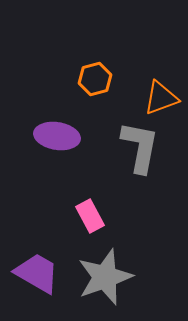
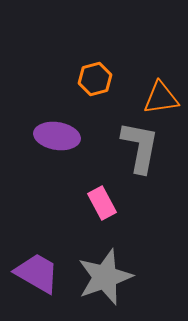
orange triangle: rotated 12 degrees clockwise
pink rectangle: moved 12 px right, 13 px up
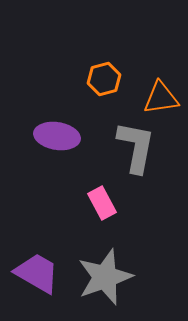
orange hexagon: moved 9 px right
gray L-shape: moved 4 px left
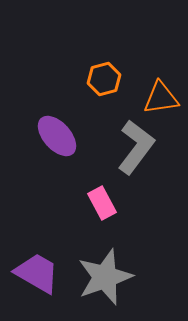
purple ellipse: rotated 39 degrees clockwise
gray L-shape: rotated 26 degrees clockwise
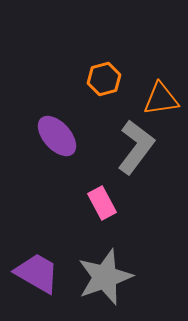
orange triangle: moved 1 px down
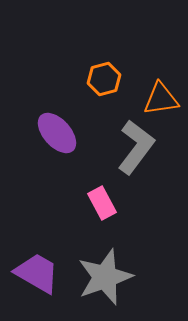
purple ellipse: moved 3 px up
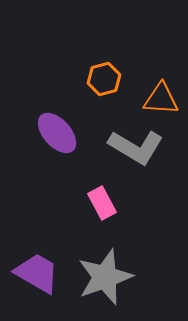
orange triangle: rotated 12 degrees clockwise
gray L-shape: rotated 84 degrees clockwise
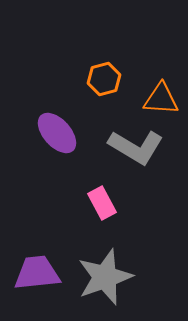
purple trapezoid: rotated 36 degrees counterclockwise
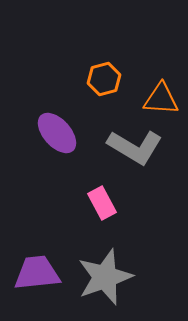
gray L-shape: moved 1 px left
